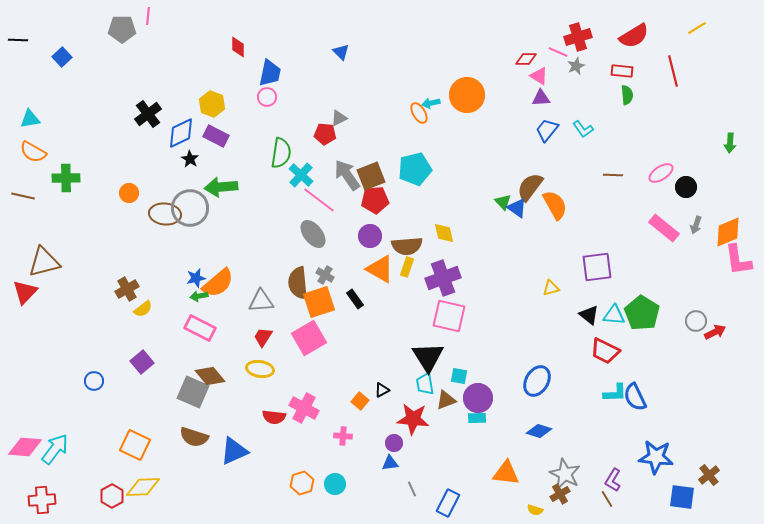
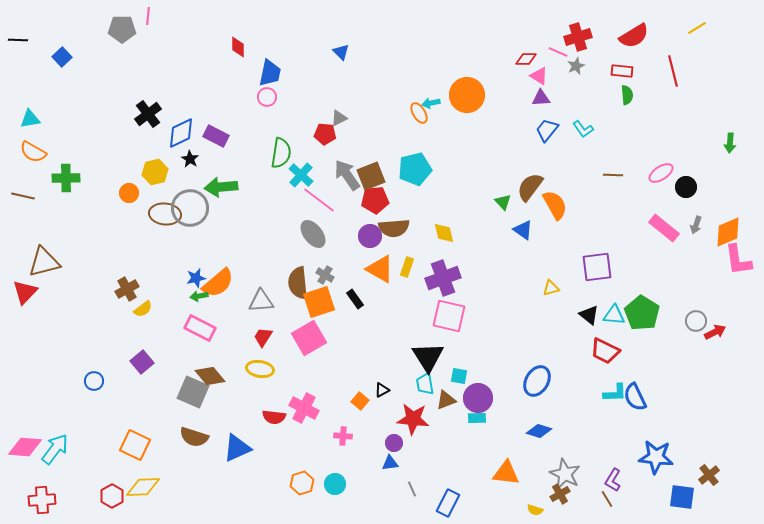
yellow hexagon at (212, 104): moved 57 px left, 68 px down; rotated 25 degrees clockwise
blue triangle at (517, 208): moved 6 px right, 22 px down
brown semicircle at (407, 246): moved 13 px left, 18 px up
blue triangle at (234, 451): moved 3 px right, 3 px up
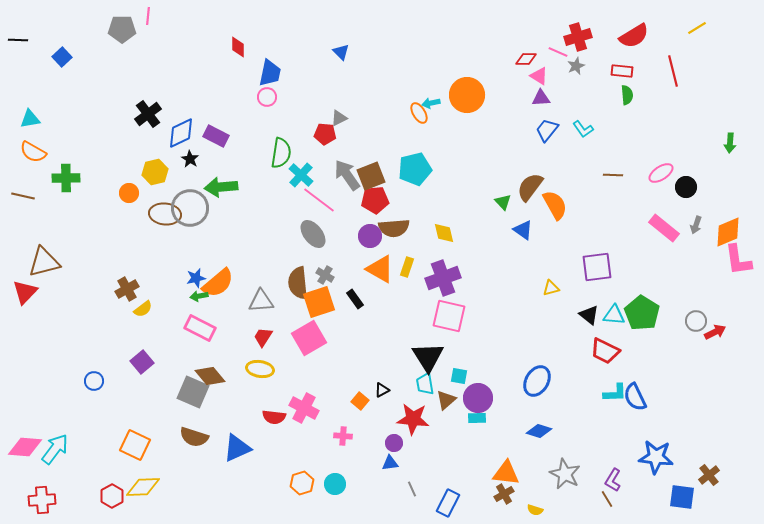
brown triangle at (446, 400): rotated 20 degrees counterclockwise
brown cross at (560, 494): moved 56 px left
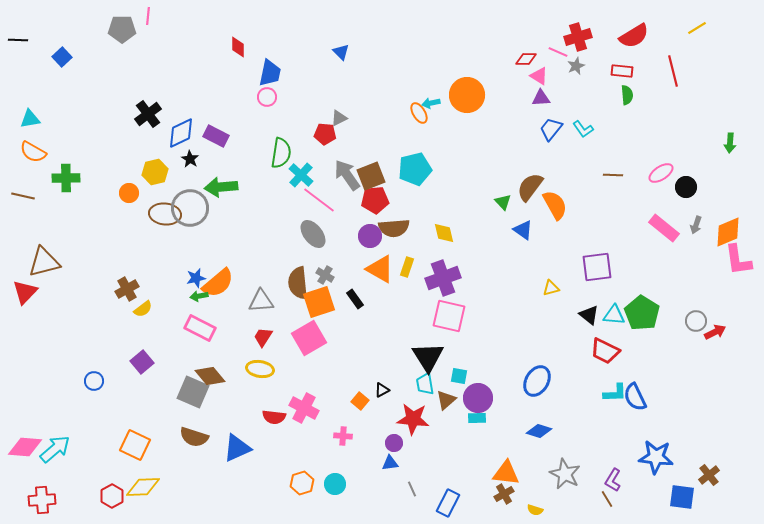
blue trapezoid at (547, 130): moved 4 px right, 1 px up
cyan arrow at (55, 449): rotated 12 degrees clockwise
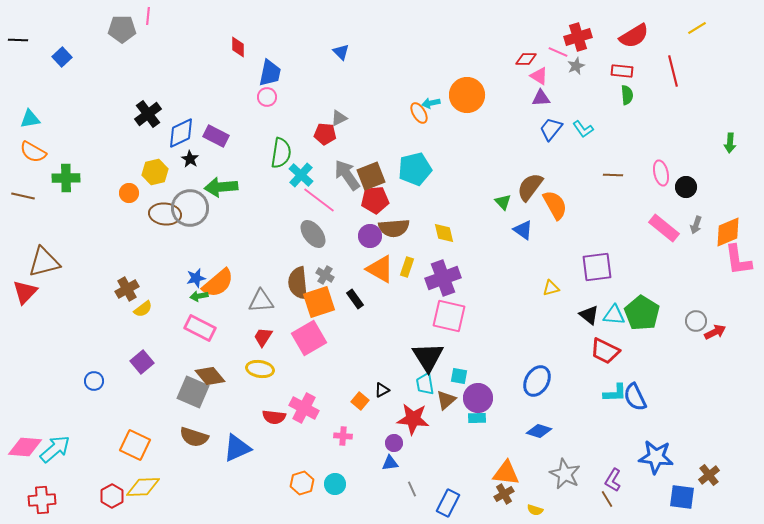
pink ellipse at (661, 173): rotated 70 degrees counterclockwise
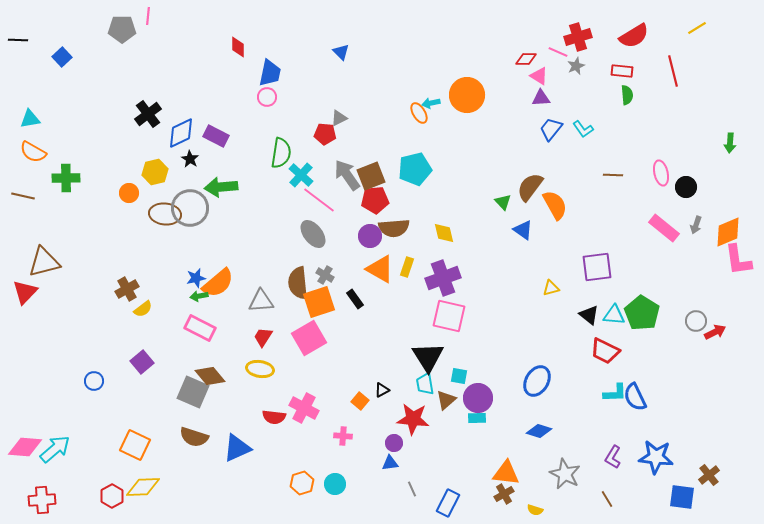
purple L-shape at (613, 480): moved 23 px up
